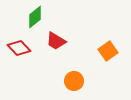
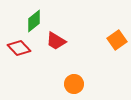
green diamond: moved 1 px left, 4 px down
orange square: moved 9 px right, 11 px up
orange circle: moved 3 px down
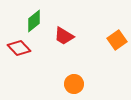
red trapezoid: moved 8 px right, 5 px up
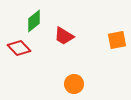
orange square: rotated 24 degrees clockwise
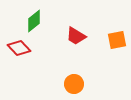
red trapezoid: moved 12 px right
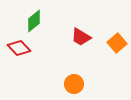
red trapezoid: moved 5 px right, 1 px down
orange square: moved 3 px down; rotated 30 degrees counterclockwise
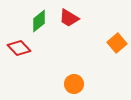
green diamond: moved 5 px right
red trapezoid: moved 12 px left, 19 px up
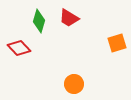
green diamond: rotated 35 degrees counterclockwise
orange square: rotated 24 degrees clockwise
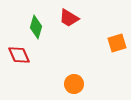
green diamond: moved 3 px left, 6 px down
red diamond: moved 7 px down; rotated 20 degrees clockwise
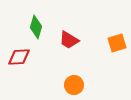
red trapezoid: moved 22 px down
red diamond: moved 2 px down; rotated 70 degrees counterclockwise
orange circle: moved 1 px down
